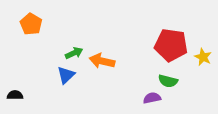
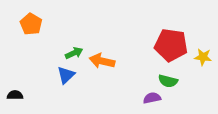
yellow star: rotated 18 degrees counterclockwise
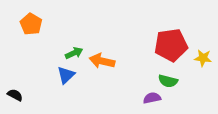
red pentagon: rotated 16 degrees counterclockwise
yellow star: moved 1 px down
black semicircle: rotated 28 degrees clockwise
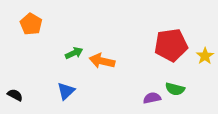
yellow star: moved 2 px right, 2 px up; rotated 30 degrees clockwise
blue triangle: moved 16 px down
green semicircle: moved 7 px right, 8 px down
